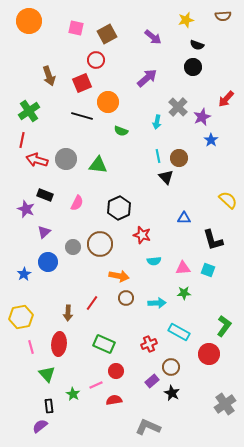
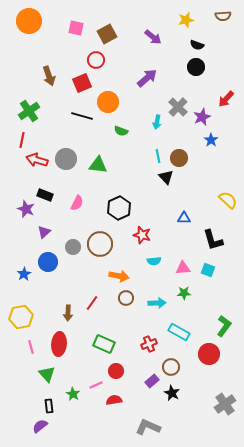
black circle at (193, 67): moved 3 px right
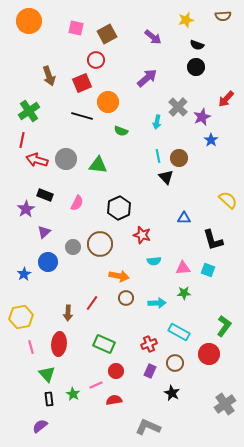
purple star at (26, 209): rotated 18 degrees clockwise
brown circle at (171, 367): moved 4 px right, 4 px up
purple rectangle at (152, 381): moved 2 px left, 10 px up; rotated 24 degrees counterclockwise
black rectangle at (49, 406): moved 7 px up
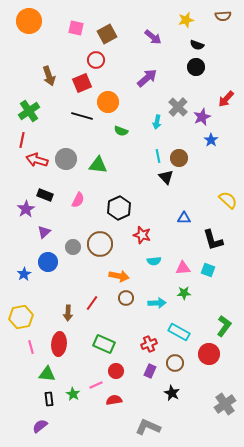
pink semicircle at (77, 203): moved 1 px right, 3 px up
green triangle at (47, 374): rotated 42 degrees counterclockwise
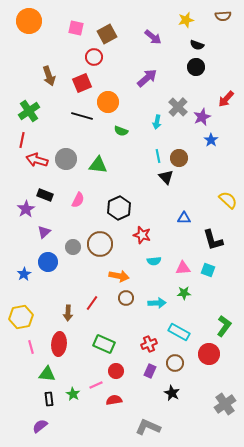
red circle at (96, 60): moved 2 px left, 3 px up
